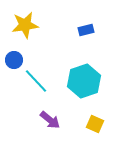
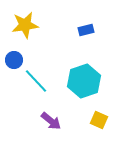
purple arrow: moved 1 px right, 1 px down
yellow square: moved 4 px right, 4 px up
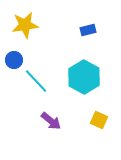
blue rectangle: moved 2 px right
cyan hexagon: moved 4 px up; rotated 12 degrees counterclockwise
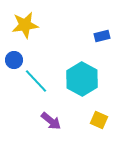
blue rectangle: moved 14 px right, 6 px down
cyan hexagon: moved 2 px left, 2 px down
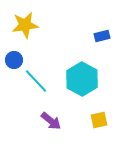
yellow square: rotated 36 degrees counterclockwise
